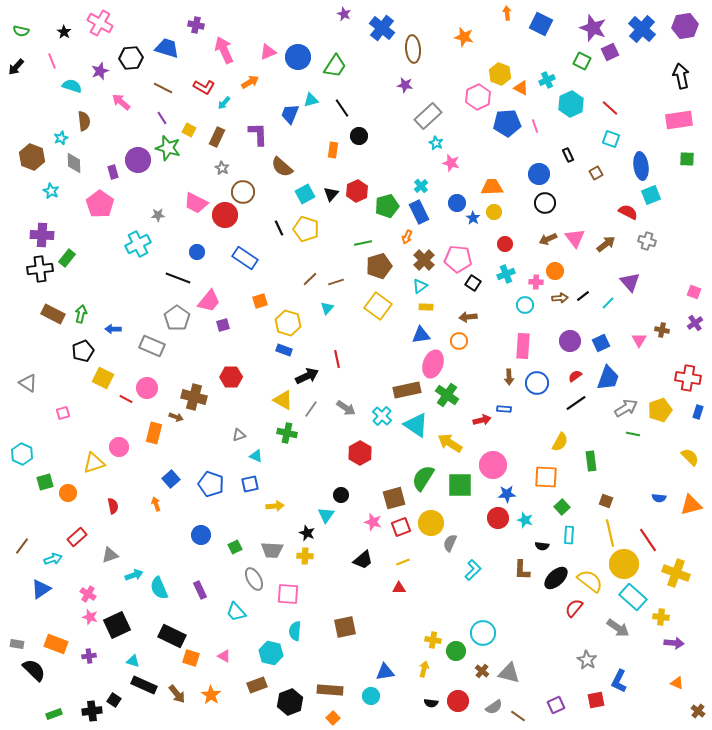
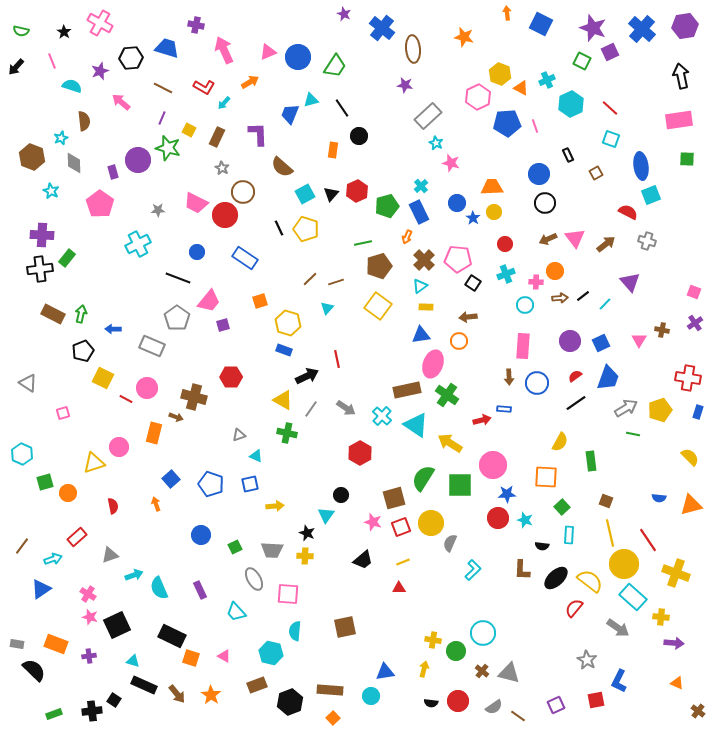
purple line at (162, 118): rotated 56 degrees clockwise
gray star at (158, 215): moved 5 px up
cyan line at (608, 303): moved 3 px left, 1 px down
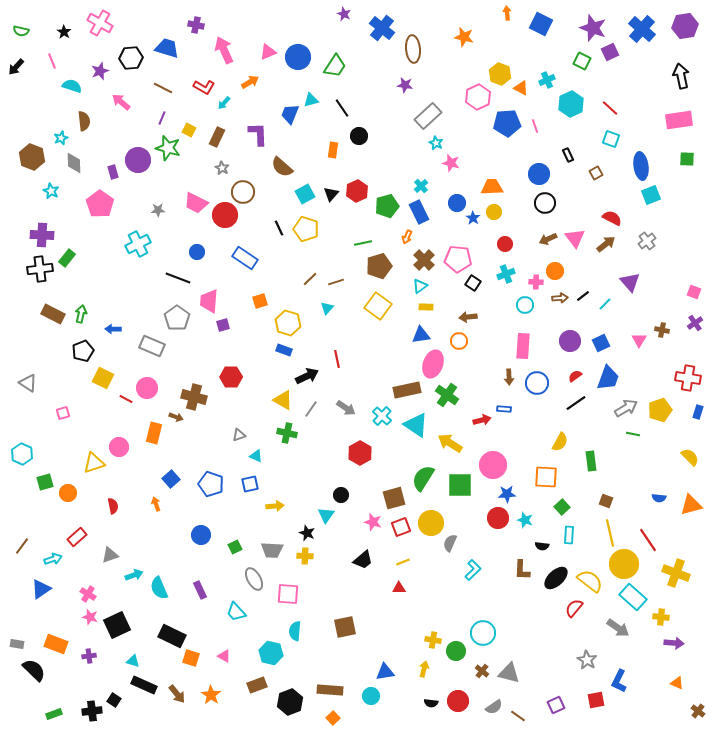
red semicircle at (628, 212): moved 16 px left, 6 px down
gray cross at (647, 241): rotated 36 degrees clockwise
pink trapezoid at (209, 301): rotated 145 degrees clockwise
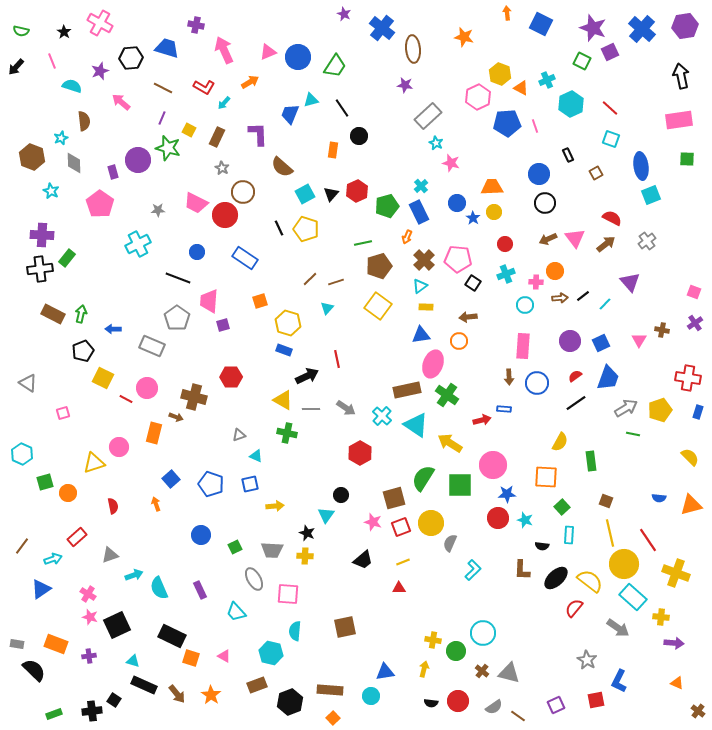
gray line at (311, 409): rotated 54 degrees clockwise
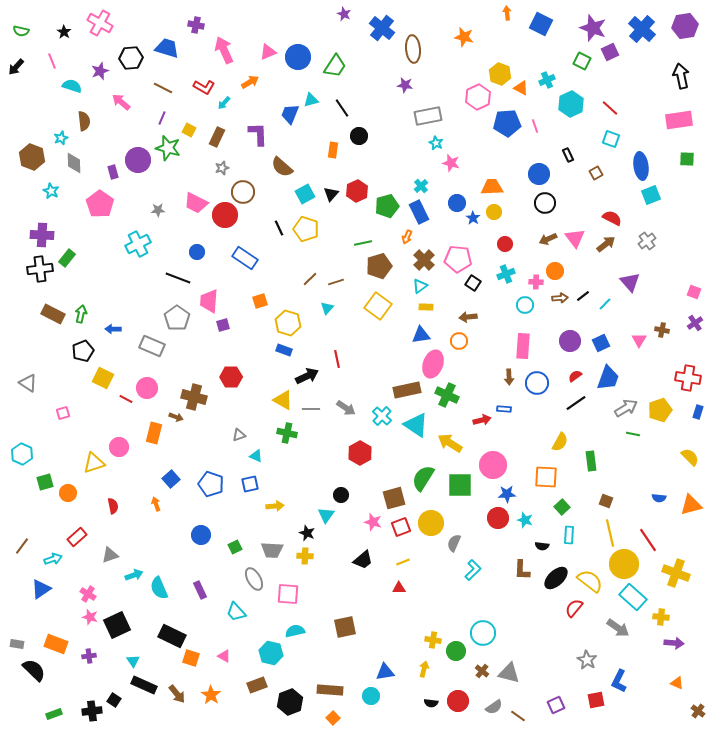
gray rectangle at (428, 116): rotated 32 degrees clockwise
gray star at (222, 168): rotated 24 degrees clockwise
green cross at (447, 395): rotated 10 degrees counterclockwise
gray semicircle at (450, 543): moved 4 px right
cyan semicircle at (295, 631): rotated 72 degrees clockwise
cyan triangle at (133, 661): rotated 40 degrees clockwise
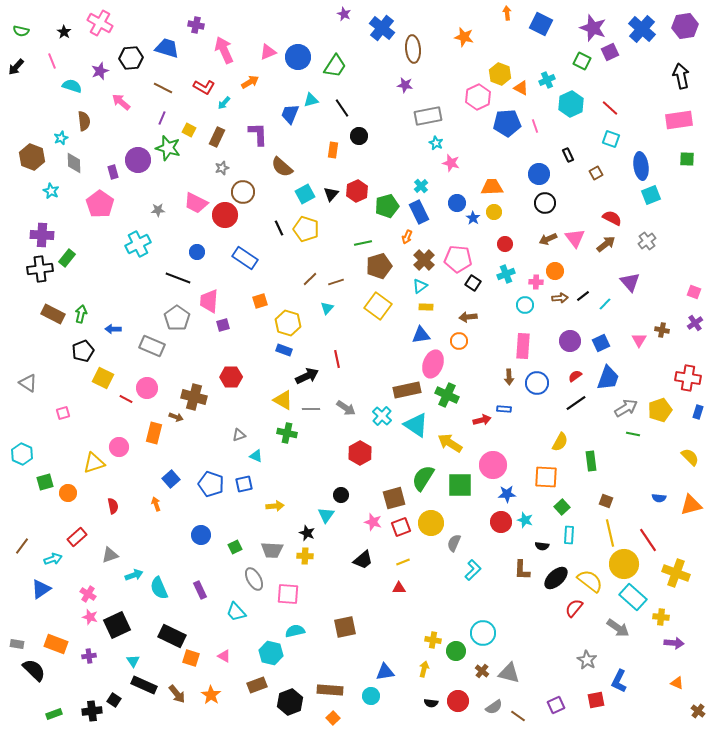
blue square at (250, 484): moved 6 px left
red circle at (498, 518): moved 3 px right, 4 px down
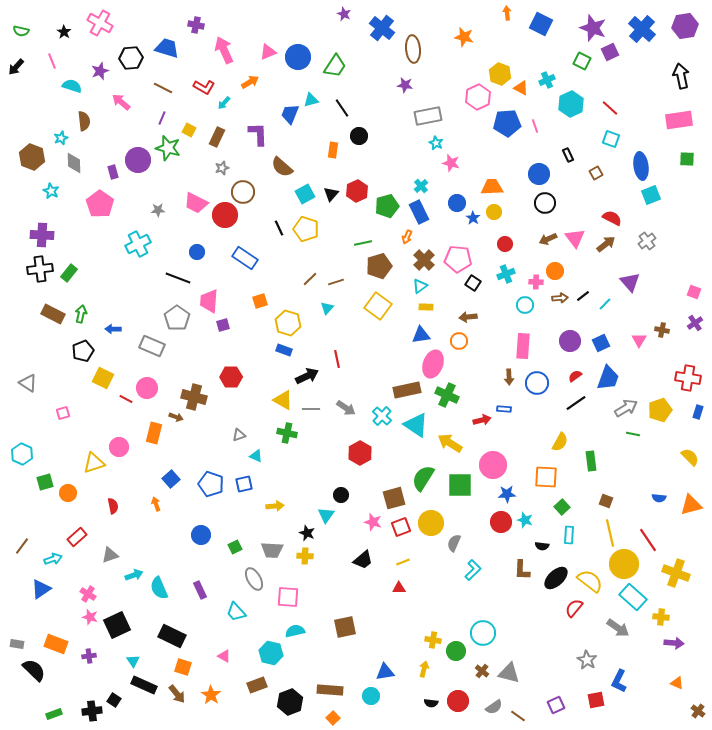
green rectangle at (67, 258): moved 2 px right, 15 px down
pink square at (288, 594): moved 3 px down
orange square at (191, 658): moved 8 px left, 9 px down
